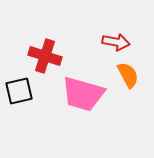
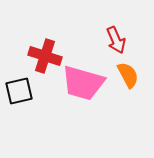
red arrow: moved 2 px up; rotated 56 degrees clockwise
pink trapezoid: moved 11 px up
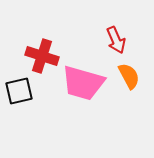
red cross: moved 3 px left
orange semicircle: moved 1 px right, 1 px down
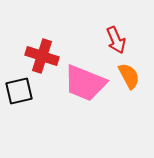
pink trapezoid: moved 2 px right; rotated 6 degrees clockwise
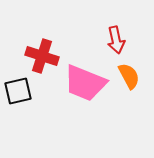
red arrow: rotated 12 degrees clockwise
black square: moved 1 px left
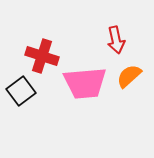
orange semicircle: rotated 104 degrees counterclockwise
pink trapezoid: rotated 27 degrees counterclockwise
black square: moved 3 px right; rotated 24 degrees counterclockwise
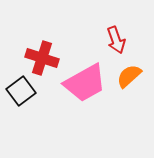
red arrow: rotated 8 degrees counterclockwise
red cross: moved 2 px down
pink trapezoid: rotated 24 degrees counterclockwise
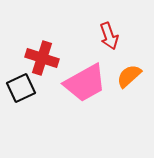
red arrow: moved 7 px left, 4 px up
black square: moved 3 px up; rotated 12 degrees clockwise
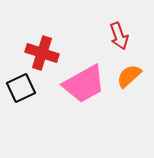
red arrow: moved 10 px right
red cross: moved 5 px up
pink trapezoid: moved 1 px left, 1 px down
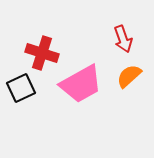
red arrow: moved 4 px right, 3 px down
pink trapezoid: moved 3 px left
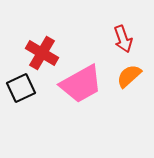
red cross: rotated 12 degrees clockwise
